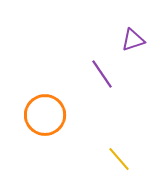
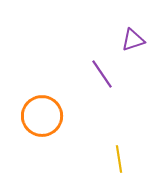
orange circle: moved 3 px left, 1 px down
yellow line: rotated 32 degrees clockwise
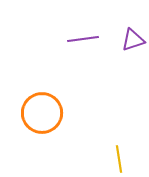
purple line: moved 19 px left, 35 px up; rotated 64 degrees counterclockwise
orange circle: moved 3 px up
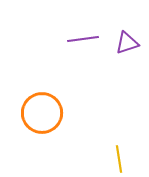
purple triangle: moved 6 px left, 3 px down
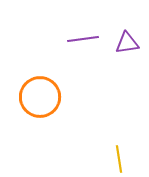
purple triangle: rotated 10 degrees clockwise
orange circle: moved 2 px left, 16 px up
